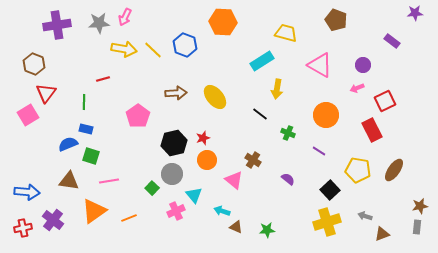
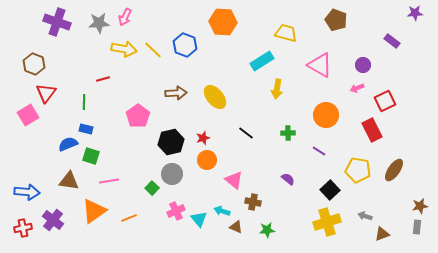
purple cross at (57, 25): moved 3 px up; rotated 28 degrees clockwise
black line at (260, 114): moved 14 px left, 19 px down
green cross at (288, 133): rotated 24 degrees counterclockwise
black hexagon at (174, 143): moved 3 px left, 1 px up
brown cross at (253, 160): moved 42 px down; rotated 21 degrees counterclockwise
cyan triangle at (194, 195): moved 5 px right, 24 px down
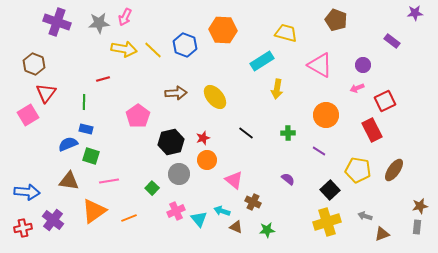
orange hexagon at (223, 22): moved 8 px down
gray circle at (172, 174): moved 7 px right
brown cross at (253, 202): rotated 14 degrees clockwise
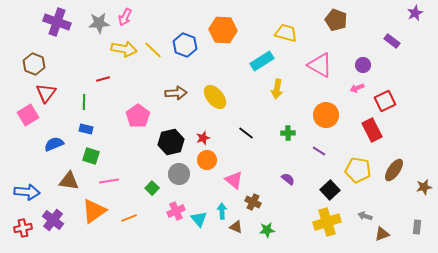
purple star at (415, 13): rotated 21 degrees counterclockwise
blue semicircle at (68, 144): moved 14 px left
brown star at (420, 206): moved 4 px right, 19 px up
cyan arrow at (222, 211): rotated 70 degrees clockwise
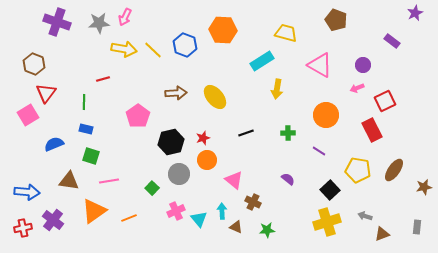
black line at (246, 133): rotated 56 degrees counterclockwise
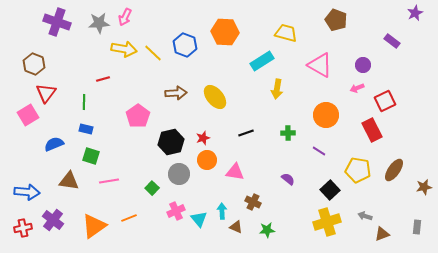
orange hexagon at (223, 30): moved 2 px right, 2 px down
yellow line at (153, 50): moved 3 px down
pink triangle at (234, 180): moved 1 px right, 8 px up; rotated 30 degrees counterclockwise
orange triangle at (94, 211): moved 15 px down
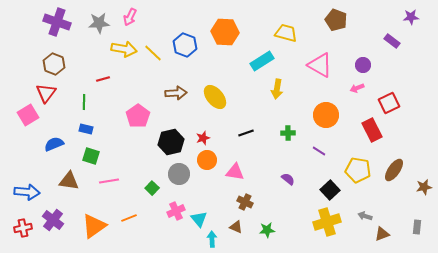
purple star at (415, 13): moved 4 px left, 4 px down; rotated 21 degrees clockwise
pink arrow at (125, 17): moved 5 px right
brown hexagon at (34, 64): moved 20 px right
red square at (385, 101): moved 4 px right, 2 px down
brown cross at (253, 202): moved 8 px left
cyan arrow at (222, 211): moved 10 px left, 28 px down
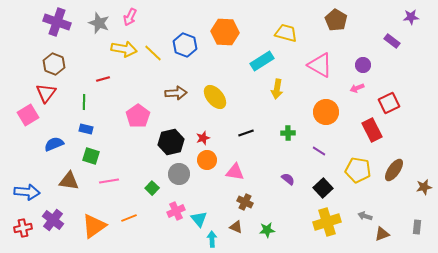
brown pentagon at (336, 20): rotated 10 degrees clockwise
gray star at (99, 23): rotated 25 degrees clockwise
orange circle at (326, 115): moved 3 px up
black square at (330, 190): moved 7 px left, 2 px up
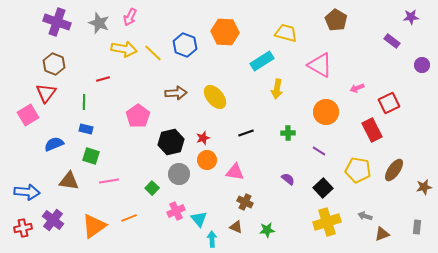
purple circle at (363, 65): moved 59 px right
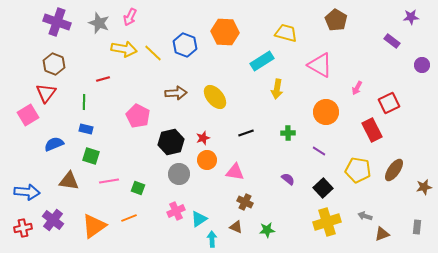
pink arrow at (357, 88): rotated 40 degrees counterclockwise
pink pentagon at (138, 116): rotated 10 degrees counterclockwise
green square at (152, 188): moved 14 px left; rotated 24 degrees counterclockwise
cyan triangle at (199, 219): rotated 36 degrees clockwise
